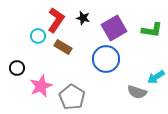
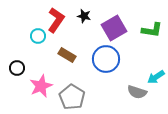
black star: moved 1 px right, 2 px up
brown rectangle: moved 4 px right, 8 px down
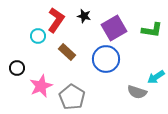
brown rectangle: moved 3 px up; rotated 12 degrees clockwise
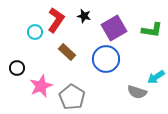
cyan circle: moved 3 px left, 4 px up
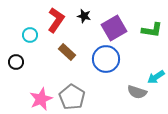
cyan circle: moved 5 px left, 3 px down
black circle: moved 1 px left, 6 px up
pink star: moved 13 px down
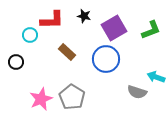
red L-shape: moved 4 px left; rotated 55 degrees clockwise
green L-shape: moved 1 px left; rotated 30 degrees counterclockwise
cyan arrow: rotated 54 degrees clockwise
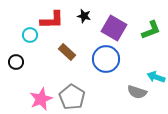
purple square: rotated 30 degrees counterclockwise
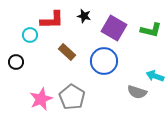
green L-shape: rotated 35 degrees clockwise
blue circle: moved 2 px left, 2 px down
cyan arrow: moved 1 px left, 1 px up
